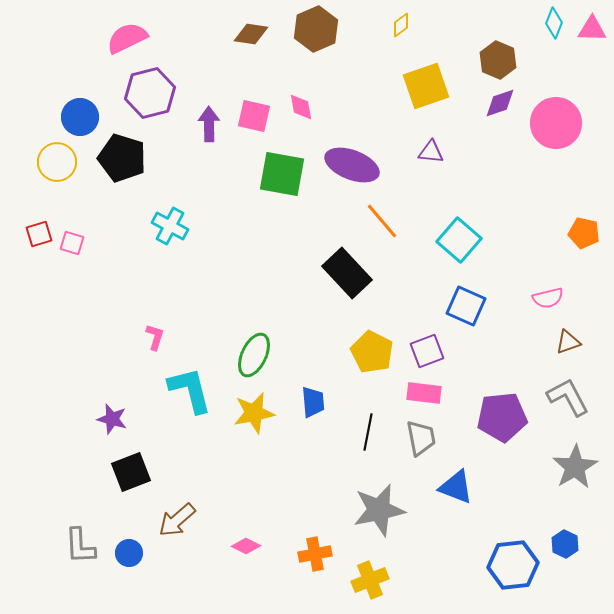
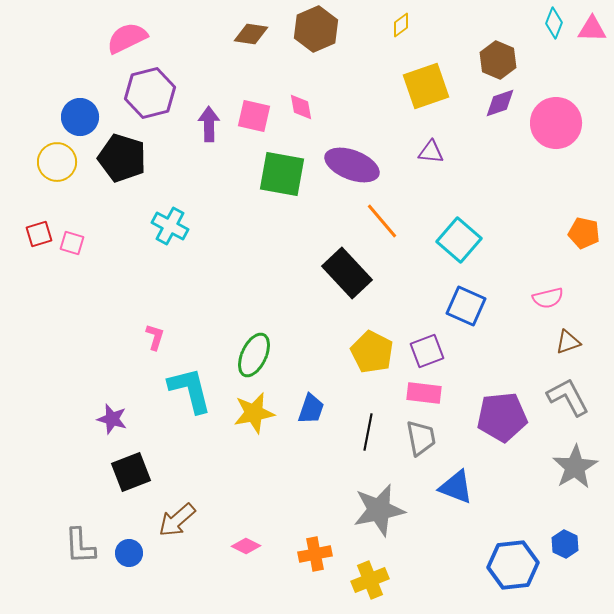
blue trapezoid at (313, 402): moved 2 px left, 7 px down; rotated 24 degrees clockwise
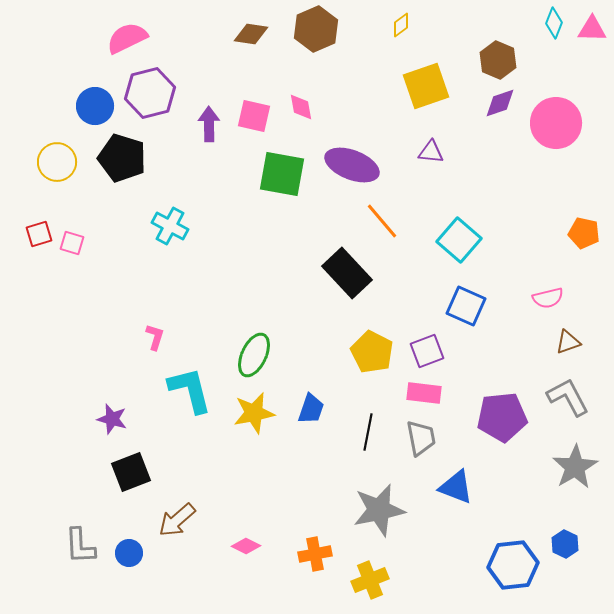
blue circle at (80, 117): moved 15 px right, 11 px up
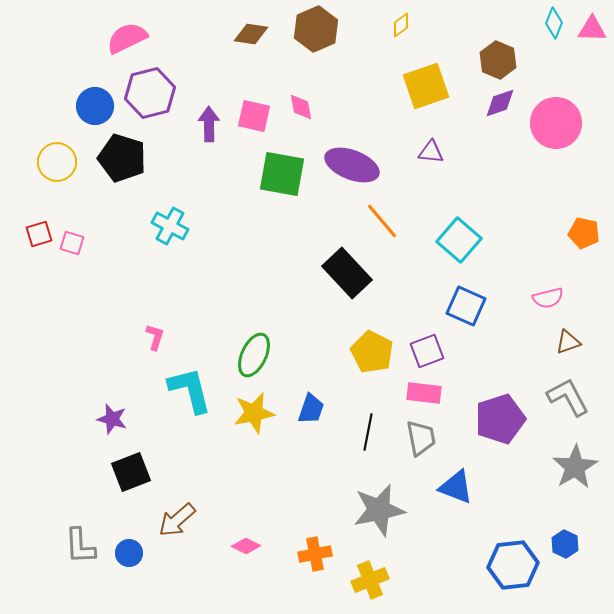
purple pentagon at (502, 417): moved 2 px left, 2 px down; rotated 12 degrees counterclockwise
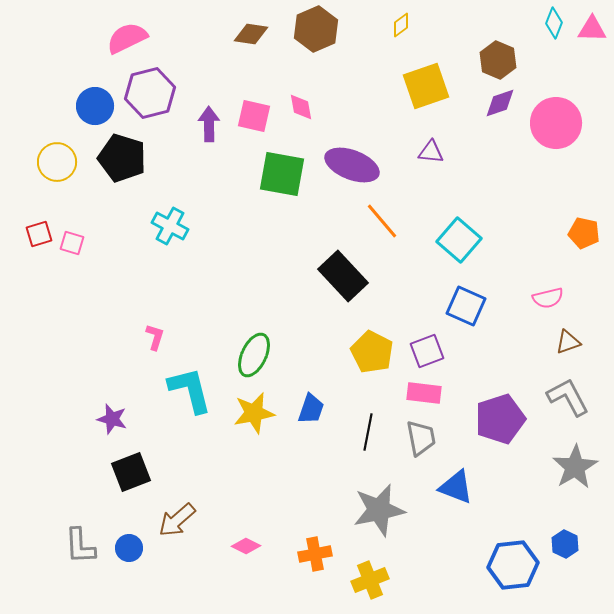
black rectangle at (347, 273): moved 4 px left, 3 px down
blue circle at (129, 553): moved 5 px up
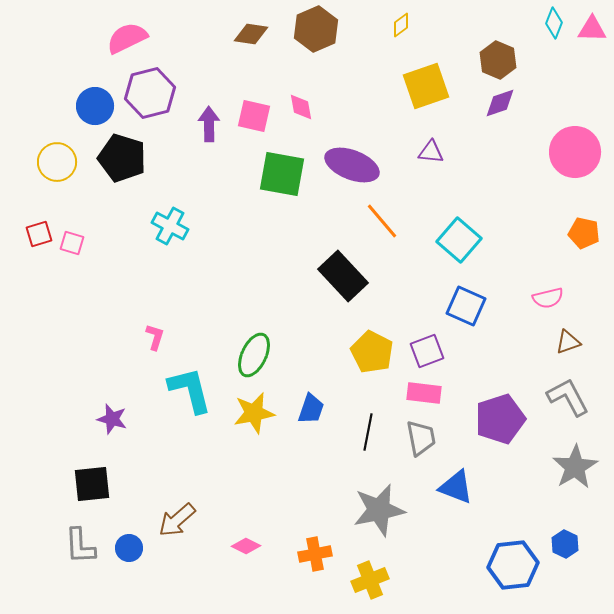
pink circle at (556, 123): moved 19 px right, 29 px down
black square at (131, 472): moved 39 px left, 12 px down; rotated 15 degrees clockwise
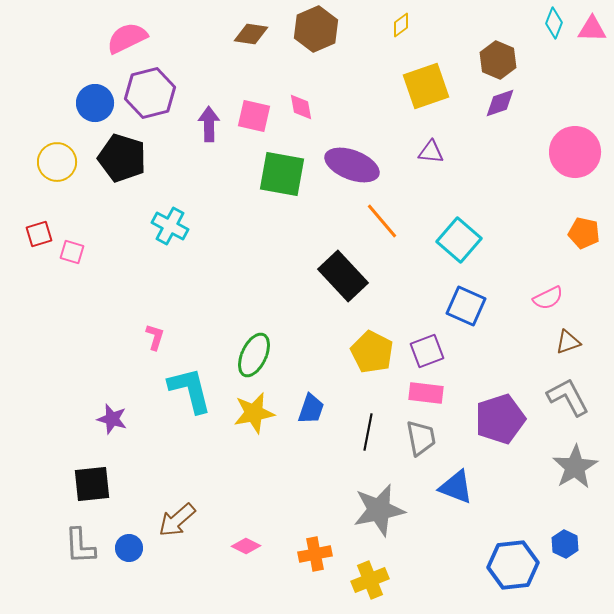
blue circle at (95, 106): moved 3 px up
pink square at (72, 243): moved 9 px down
pink semicircle at (548, 298): rotated 12 degrees counterclockwise
pink rectangle at (424, 393): moved 2 px right
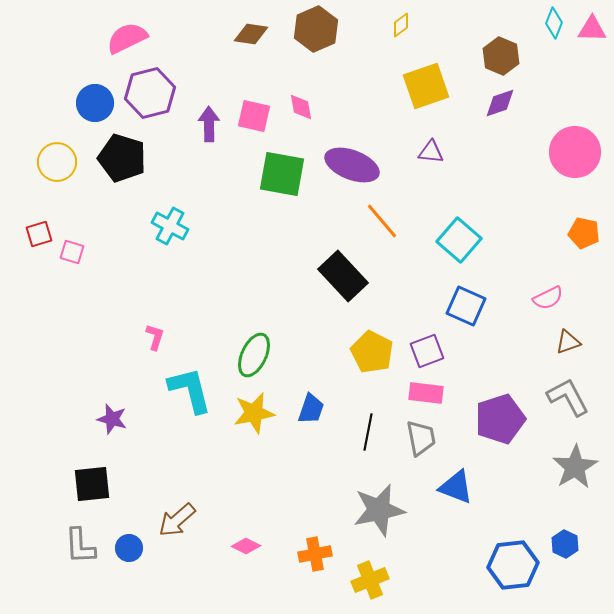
brown hexagon at (498, 60): moved 3 px right, 4 px up
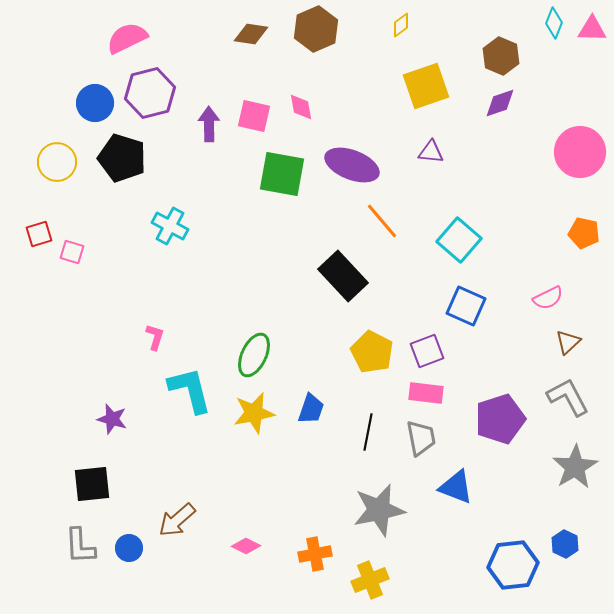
pink circle at (575, 152): moved 5 px right
brown triangle at (568, 342): rotated 24 degrees counterclockwise
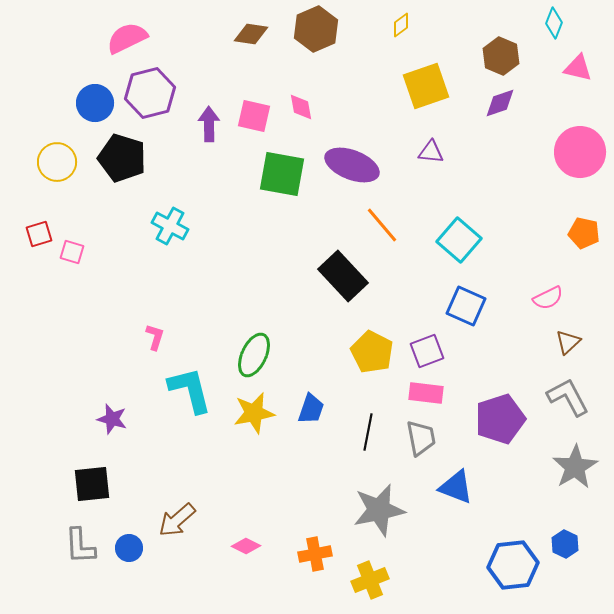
pink triangle at (592, 29): moved 14 px left, 39 px down; rotated 12 degrees clockwise
orange line at (382, 221): moved 4 px down
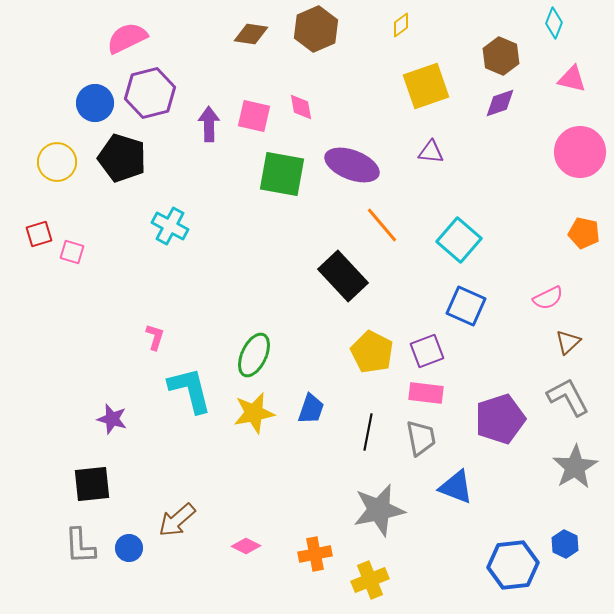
pink triangle at (578, 68): moved 6 px left, 11 px down
